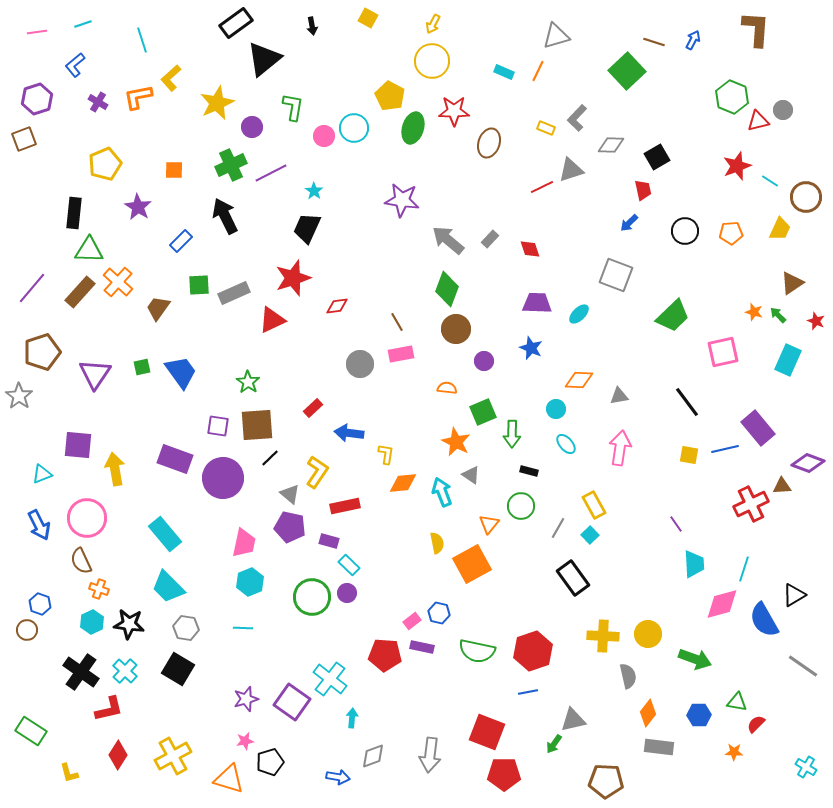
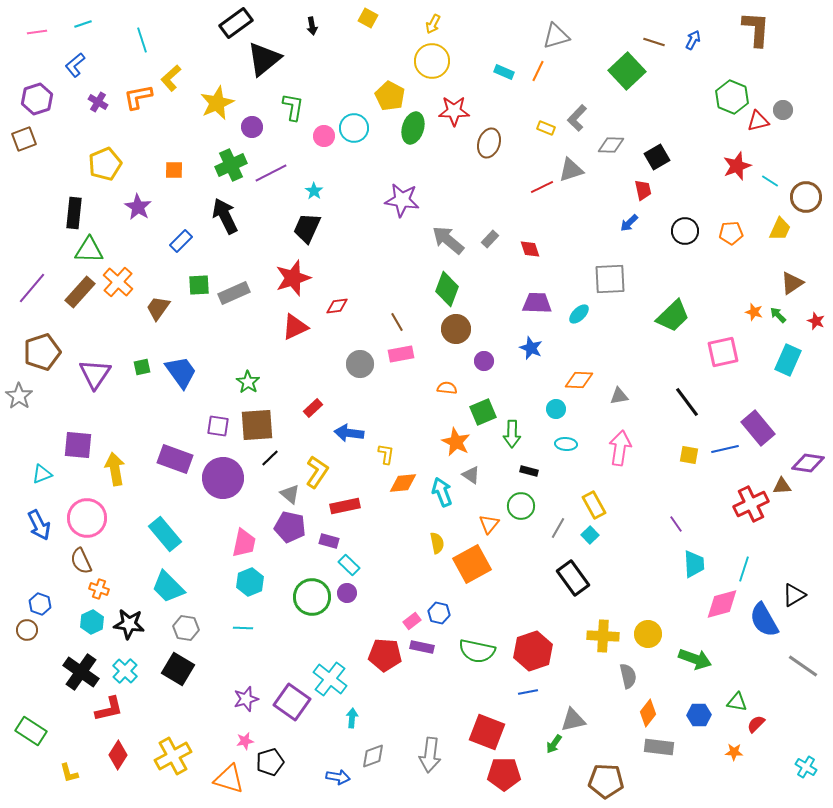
gray square at (616, 275): moved 6 px left, 4 px down; rotated 24 degrees counterclockwise
red triangle at (272, 320): moved 23 px right, 7 px down
cyan ellipse at (566, 444): rotated 45 degrees counterclockwise
purple diamond at (808, 463): rotated 12 degrees counterclockwise
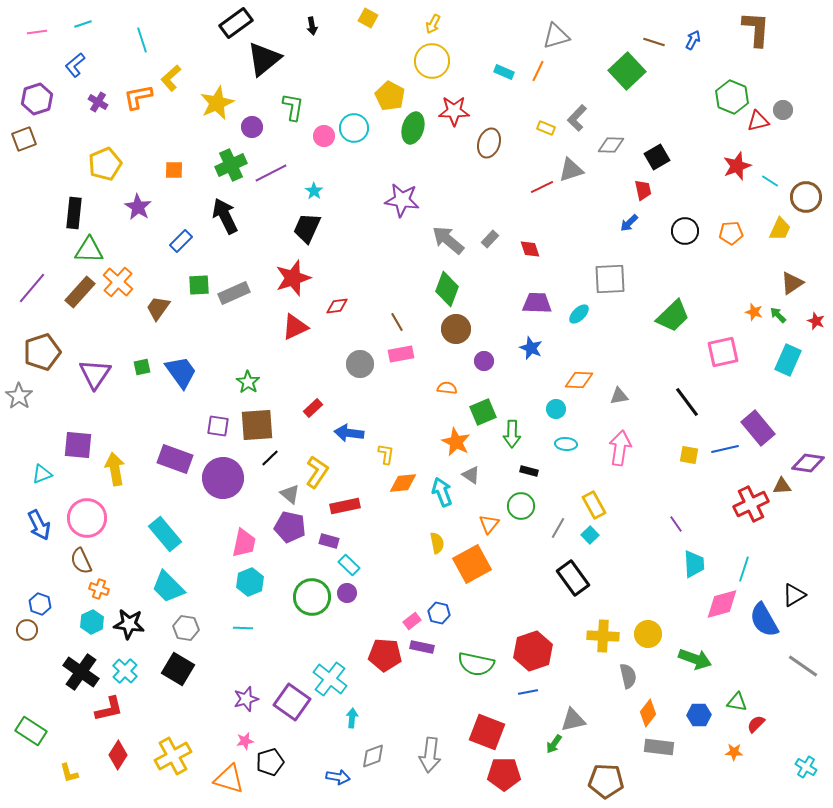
green semicircle at (477, 651): moved 1 px left, 13 px down
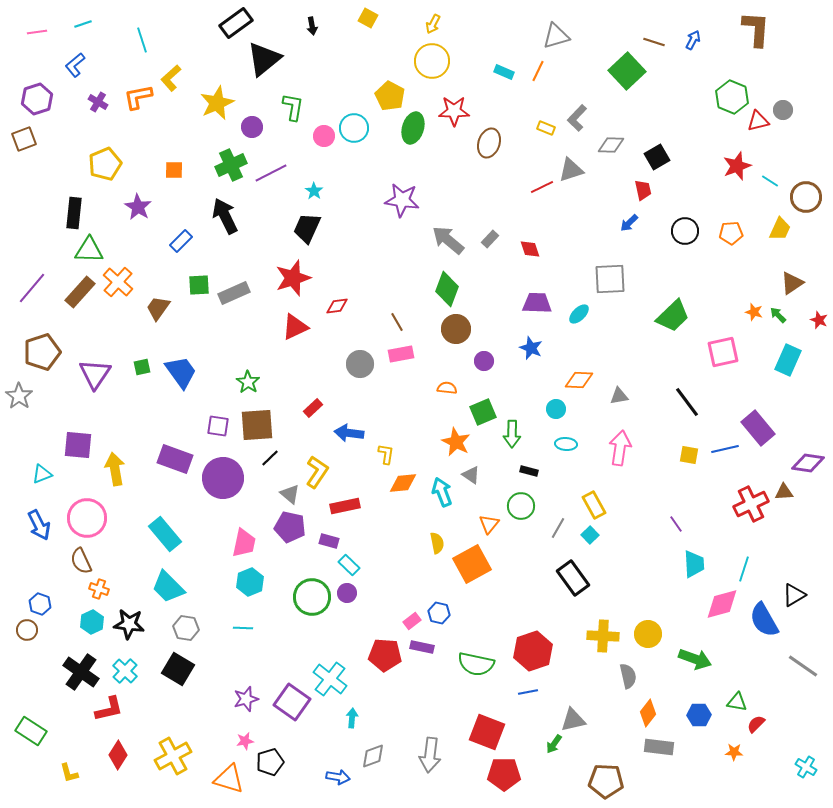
red star at (816, 321): moved 3 px right, 1 px up
brown triangle at (782, 486): moved 2 px right, 6 px down
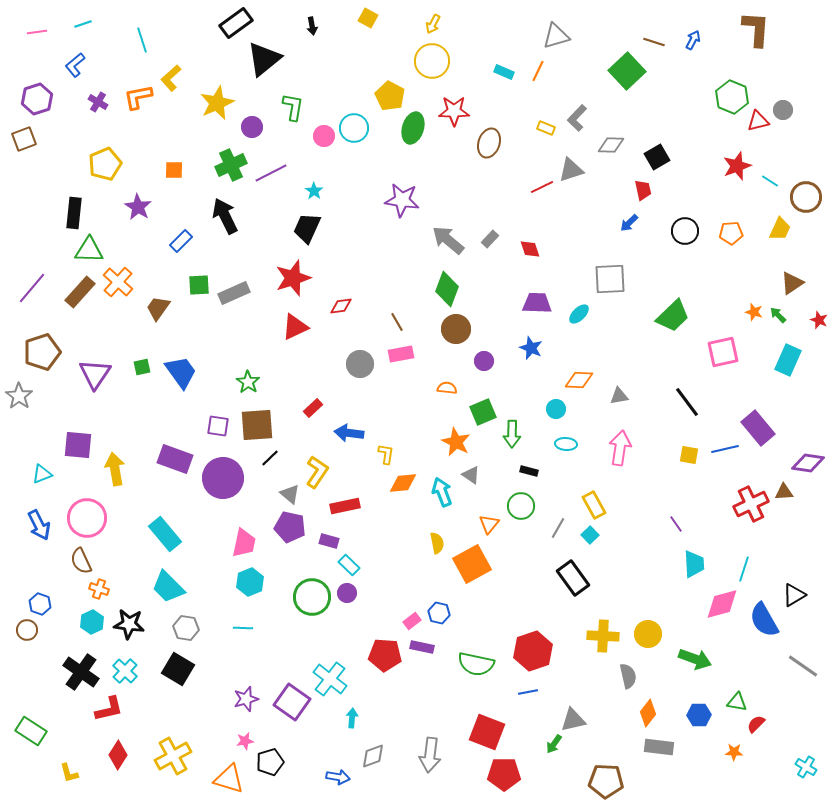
red diamond at (337, 306): moved 4 px right
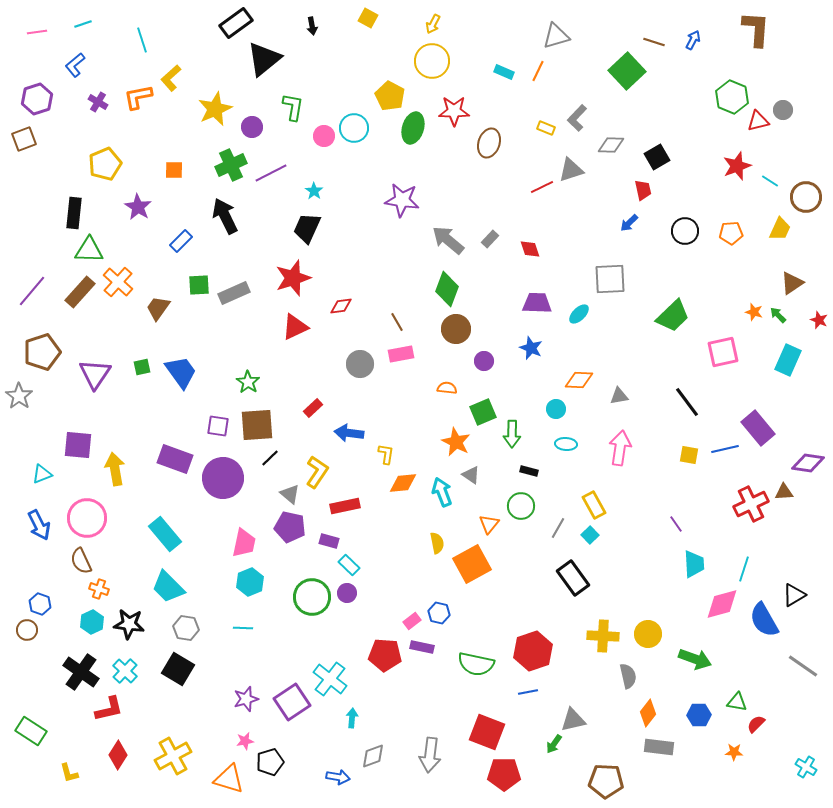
yellow star at (217, 103): moved 2 px left, 6 px down
purple line at (32, 288): moved 3 px down
purple square at (292, 702): rotated 21 degrees clockwise
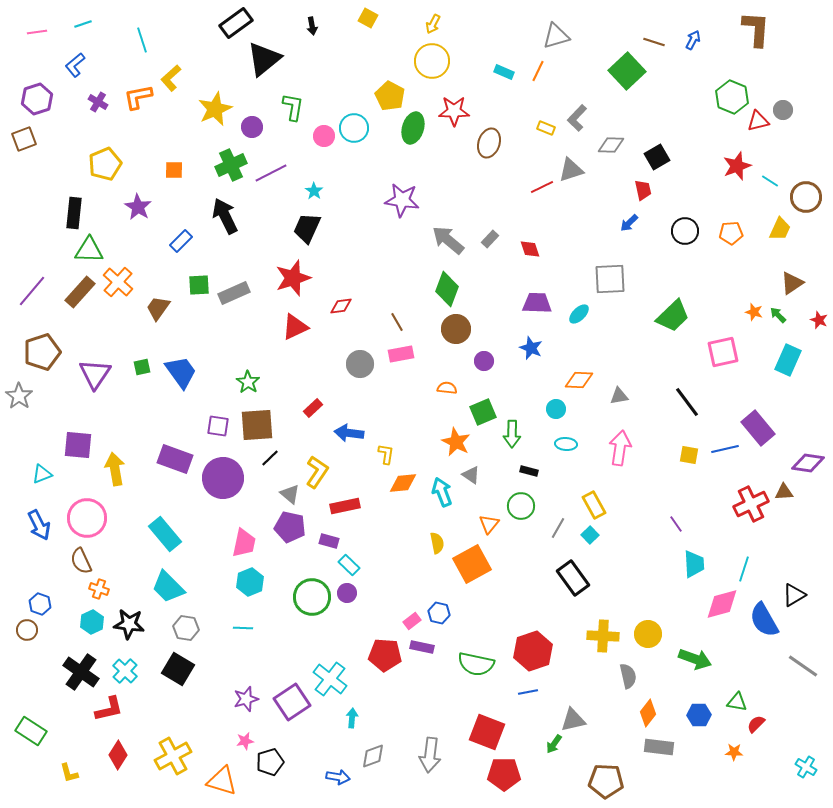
orange triangle at (229, 779): moved 7 px left, 2 px down
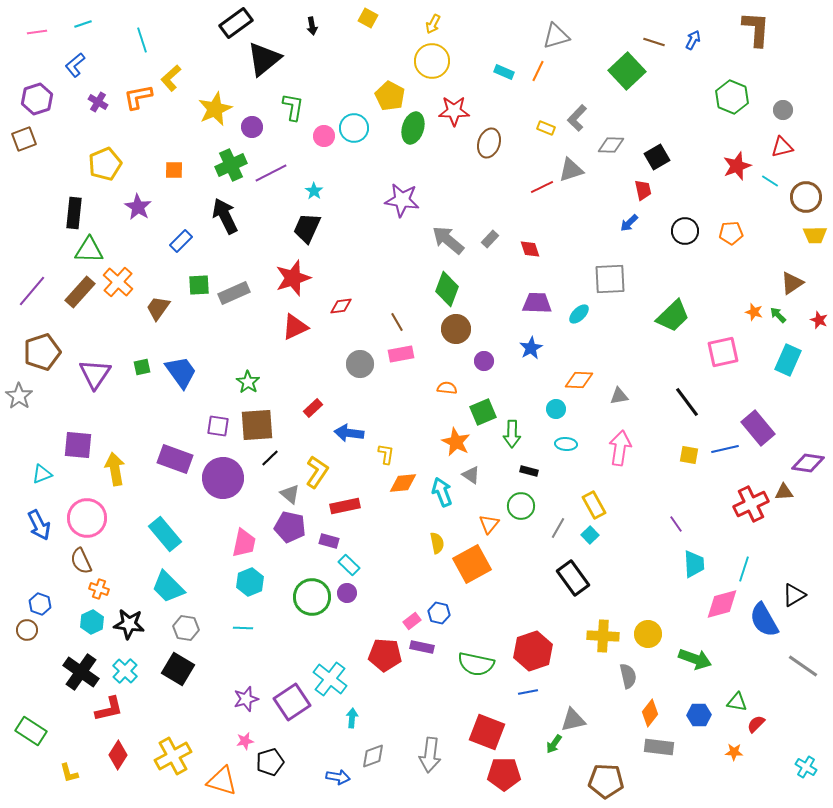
red triangle at (758, 121): moved 24 px right, 26 px down
yellow trapezoid at (780, 229): moved 35 px right, 6 px down; rotated 65 degrees clockwise
blue star at (531, 348): rotated 20 degrees clockwise
orange diamond at (648, 713): moved 2 px right
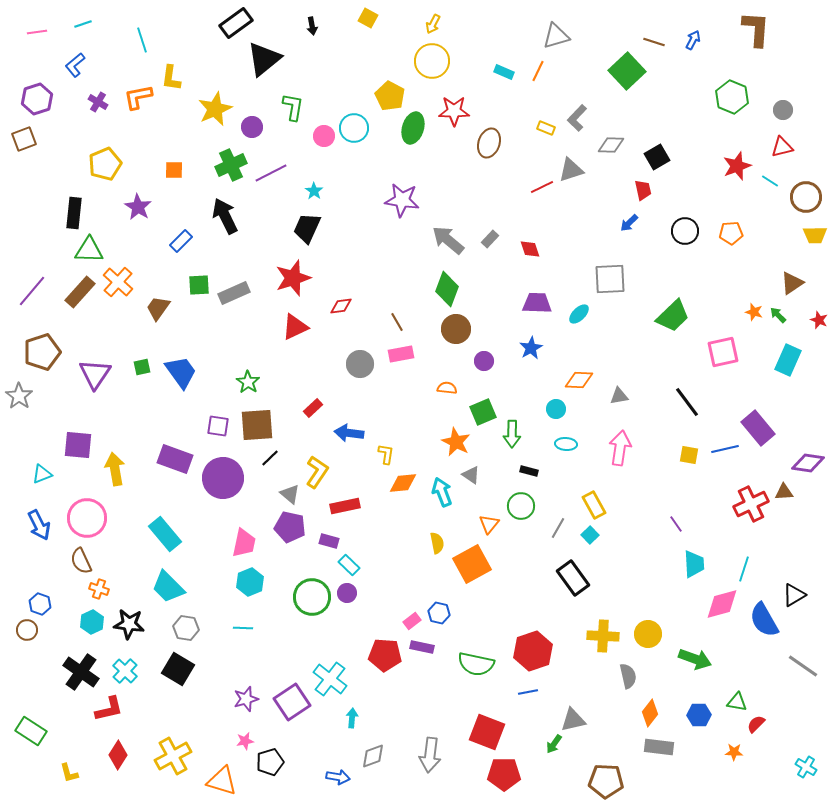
yellow L-shape at (171, 78): rotated 40 degrees counterclockwise
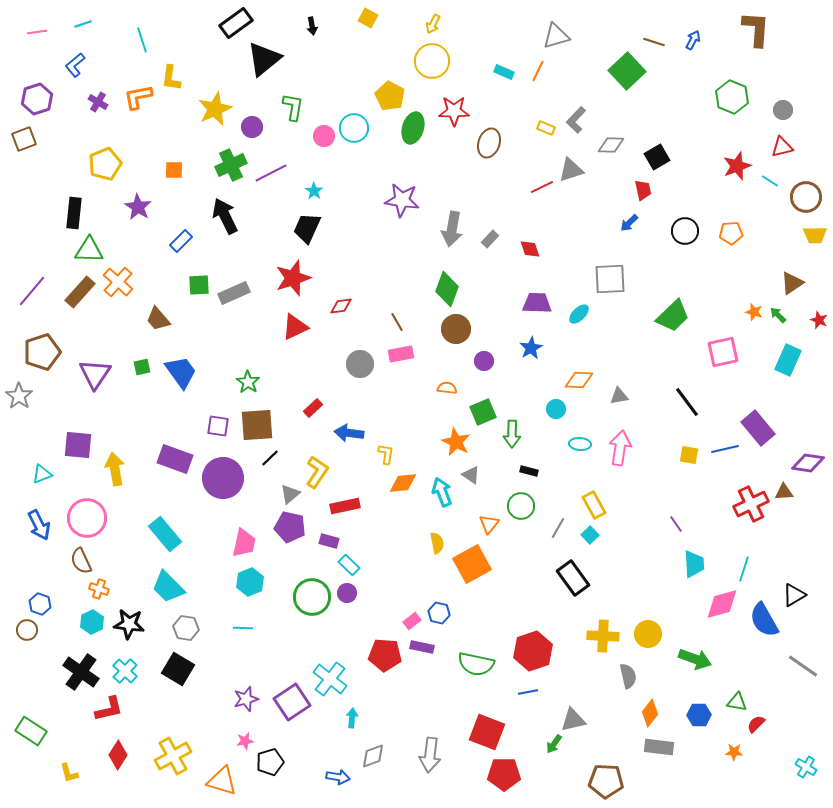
gray L-shape at (577, 118): moved 1 px left, 2 px down
gray arrow at (448, 240): moved 4 px right, 11 px up; rotated 120 degrees counterclockwise
brown trapezoid at (158, 308): moved 11 px down; rotated 76 degrees counterclockwise
cyan ellipse at (566, 444): moved 14 px right
gray triangle at (290, 494): rotated 40 degrees clockwise
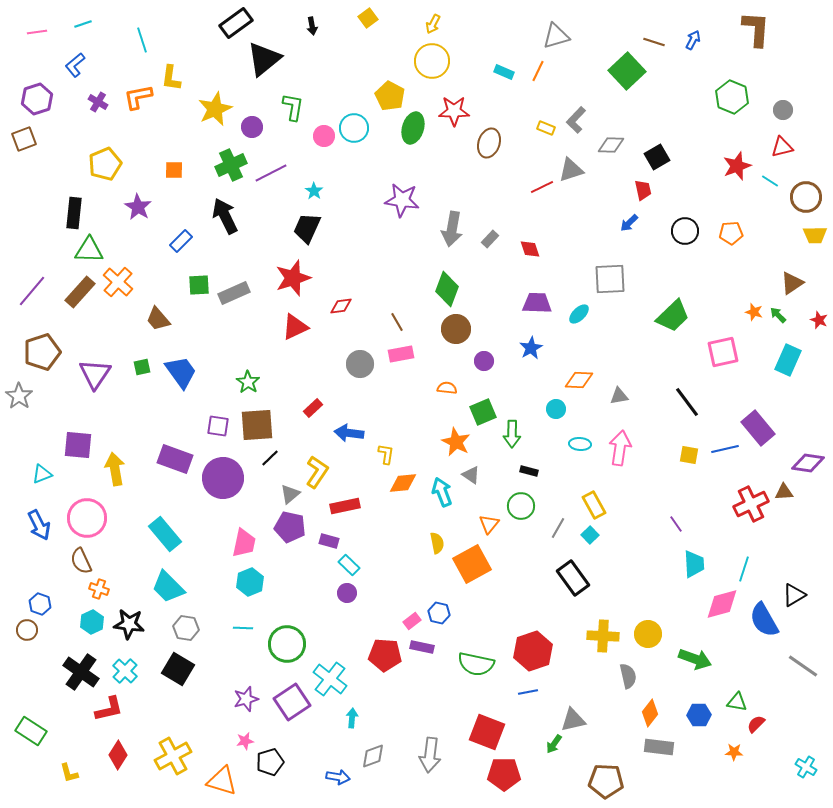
yellow square at (368, 18): rotated 24 degrees clockwise
green circle at (312, 597): moved 25 px left, 47 px down
